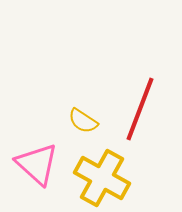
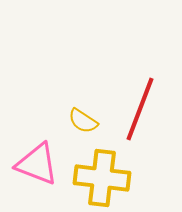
pink triangle: rotated 21 degrees counterclockwise
yellow cross: rotated 22 degrees counterclockwise
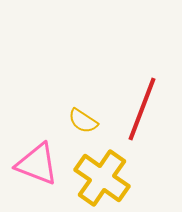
red line: moved 2 px right
yellow cross: rotated 28 degrees clockwise
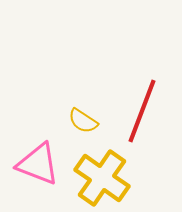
red line: moved 2 px down
pink triangle: moved 1 px right
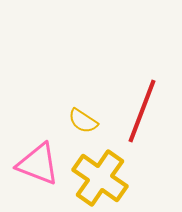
yellow cross: moved 2 px left
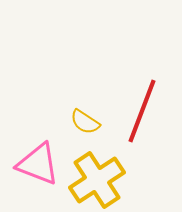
yellow semicircle: moved 2 px right, 1 px down
yellow cross: moved 3 px left, 2 px down; rotated 22 degrees clockwise
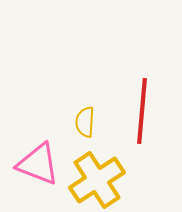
red line: rotated 16 degrees counterclockwise
yellow semicircle: rotated 60 degrees clockwise
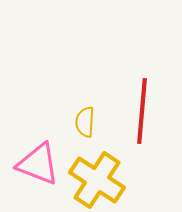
yellow cross: rotated 24 degrees counterclockwise
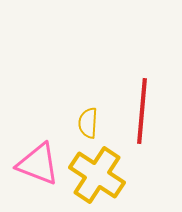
yellow semicircle: moved 3 px right, 1 px down
yellow cross: moved 5 px up
